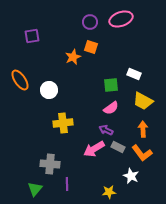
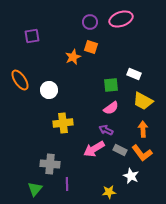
gray rectangle: moved 2 px right, 3 px down
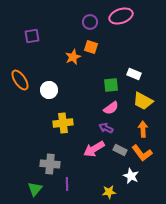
pink ellipse: moved 3 px up
purple arrow: moved 2 px up
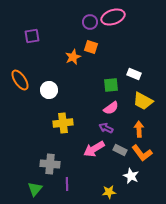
pink ellipse: moved 8 px left, 1 px down
orange arrow: moved 4 px left
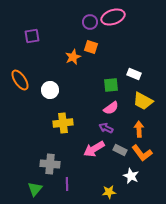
white circle: moved 1 px right
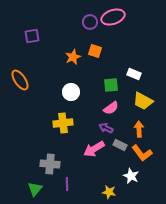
orange square: moved 4 px right, 4 px down
white circle: moved 21 px right, 2 px down
gray rectangle: moved 5 px up
yellow star: rotated 16 degrees clockwise
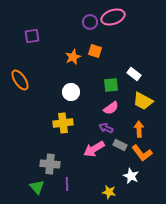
white rectangle: rotated 16 degrees clockwise
green triangle: moved 2 px right, 2 px up; rotated 21 degrees counterclockwise
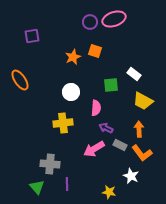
pink ellipse: moved 1 px right, 2 px down
pink semicircle: moved 15 px left; rotated 49 degrees counterclockwise
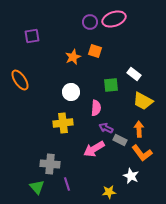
gray rectangle: moved 5 px up
purple line: rotated 16 degrees counterclockwise
yellow star: rotated 16 degrees counterclockwise
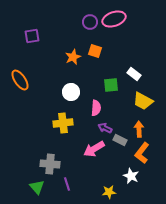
purple arrow: moved 1 px left
orange L-shape: rotated 75 degrees clockwise
